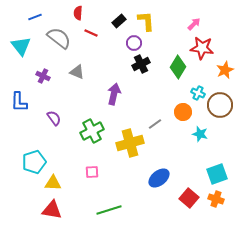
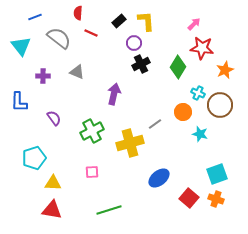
purple cross: rotated 24 degrees counterclockwise
cyan pentagon: moved 4 px up
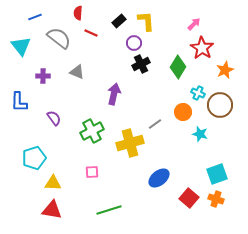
red star: rotated 25 degrees clockwise
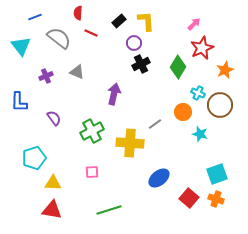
red star: rotated 15 degrees clockwise
purple cross: moved 3 px right; rotated 24 degrees counterclockwise
yellow cross: rotated 20 degrees clockwise
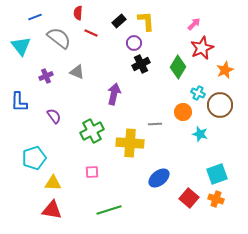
purple semicircle: moved 2 px up
gray line: rotated 32 degrees clockwise
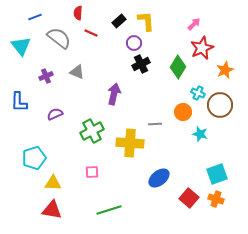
purple semicircle: moved 1 px right, 2 px up; rotated 77 degrees counterclockwise
